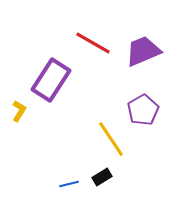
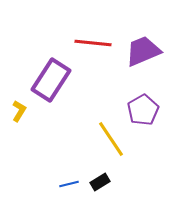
red line: rotated 24 degrees counterclockwise
black rectangle: moved 2 px left, 5 px down
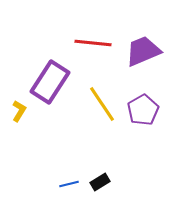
purple rectangle: moved 1 px left, 2 px down
yellow line: moved 9 px left, 35 px up
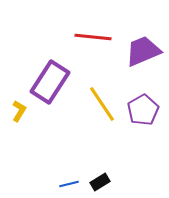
red line: moved 6 px up
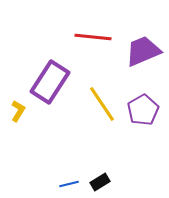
yellow L-shape: moved 1 px left
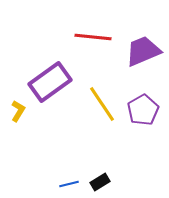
purple rectangle: rotated 21 degrees clockwise
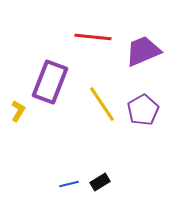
purple rectangle: rotated 33 degrees counterclockwise
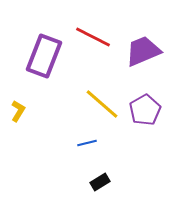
red line: rotated 21 degrees clockwise
purple rectangle: moved 6 px left, 26 px up
yellow line: rotated 15 degrees counterclockwise
purple pentagon: moved 2 px right
blue line: moved 18 px right, 41 px up
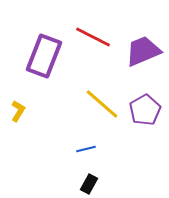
blue line: moved 1 px left, 6 px down
black rectangle: moved 11 px left, 2 px down; rotated 30 degrees counterclockwise
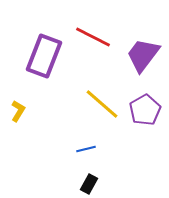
purple trapezoid: moved 4 px down; rotated 30 degrees counterclockwise
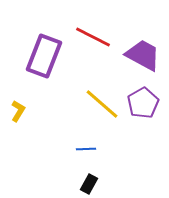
purple trapezoid: rotated 81 degrees clockwise
purple pentagon: moved 2 px left, 7 px up
blue line: rotated 12 degrees clockwise
